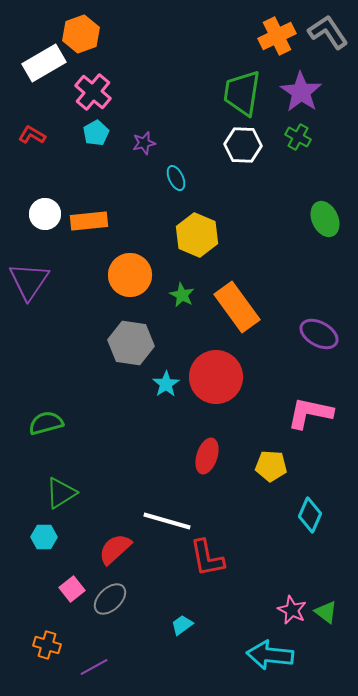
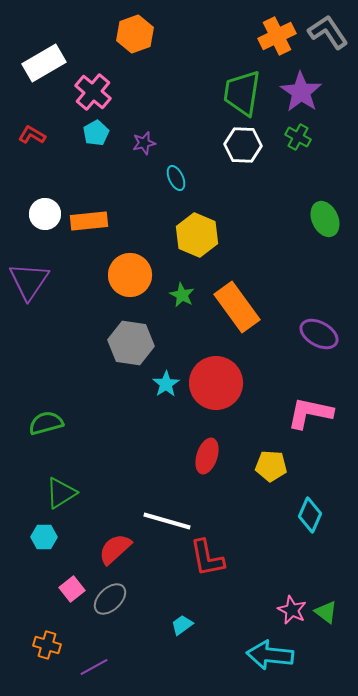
orange hexagon at (81, 34): moved 54 px right
red circle at (216, 377): moved 6 px down
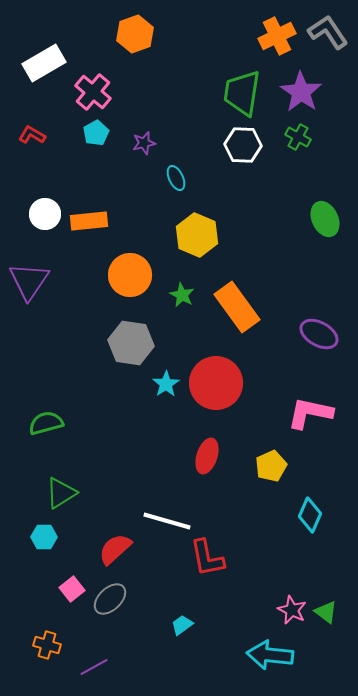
yellow pentagon at (271, 466): rotated 28 degrees counterclockwise
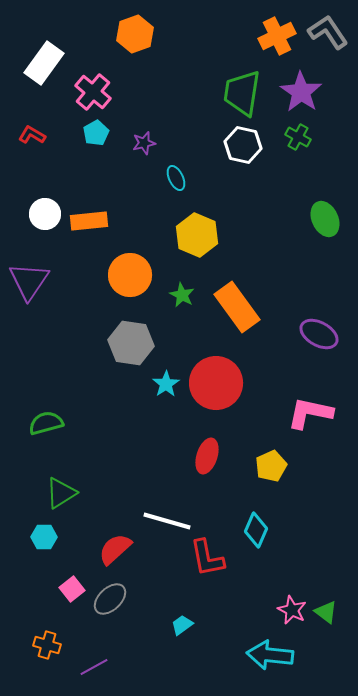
white rectangle at (44, 63): rotated 24 degrees counterclockwise
white hexagon at (243, 145): rotated 9 degrees clockwise
cyan diamond at (310, 515): moved 54 px left, 15 px down
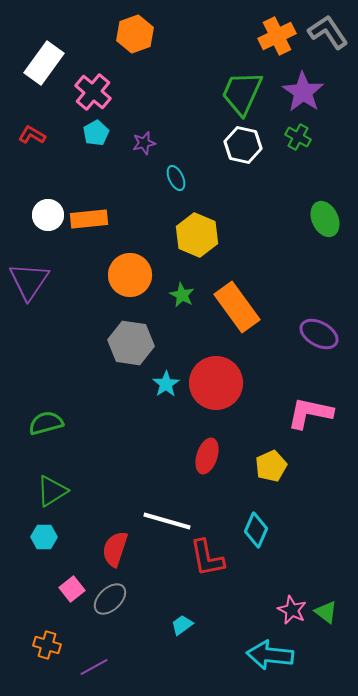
purple star at (301, 92): moved 2 px right
green trapezoid at (242, 93): rotated 15 degrees clockwise
white circle at (45, 214): moved 3 px right, 1 px down
orange rectangle at (89, 221): moved 2 px up
green triangle at (61, 493): moved 9 px left, 2 px up
red semicircle at (115, 549): rotated 30 degrees counterclockwise
